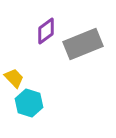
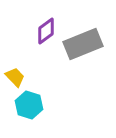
yellow trapezoid: moved 1 px right, 1 px up
cyan hexagon: moved 2 px down
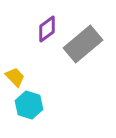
purple diamond: moved 1 px right, 2 px up
gray rectangle: rotated 18 degrees counterclockwise
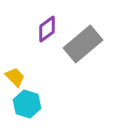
cyan hexagon: moved 2 px left, 1 px up
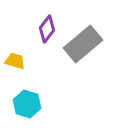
purple diamond: rotated 16 degrees counterclockwise
yellow trapezoid: moved 16 px up; rotated 30 degrees counterclockwise
